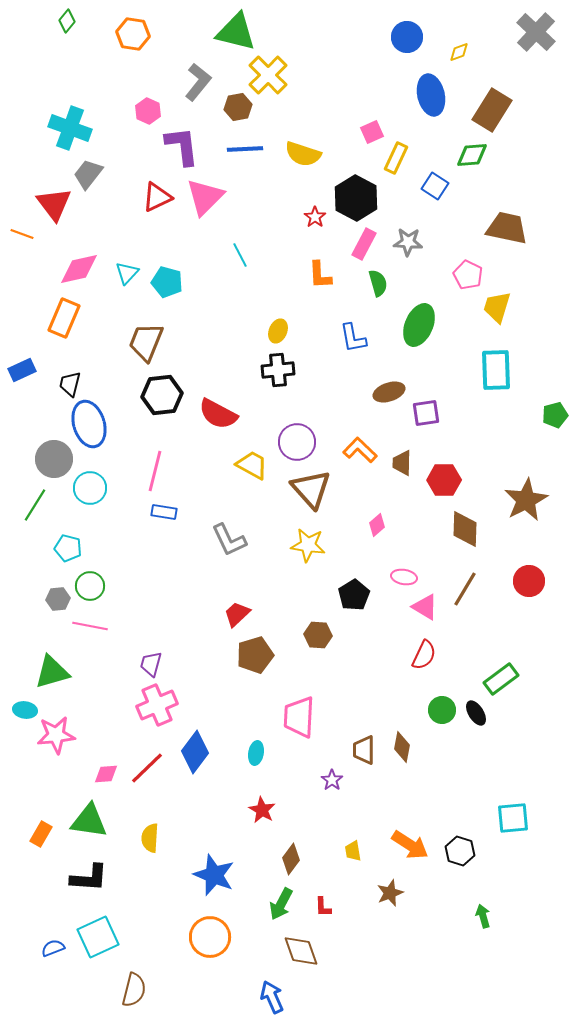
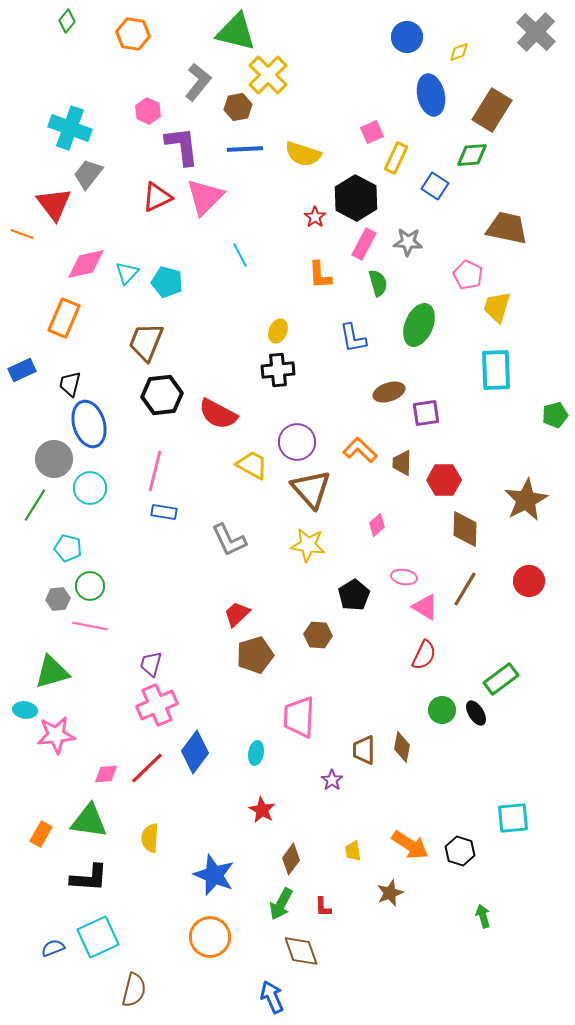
pink diamond at (79, 269): moved 7 px right, 5 px up
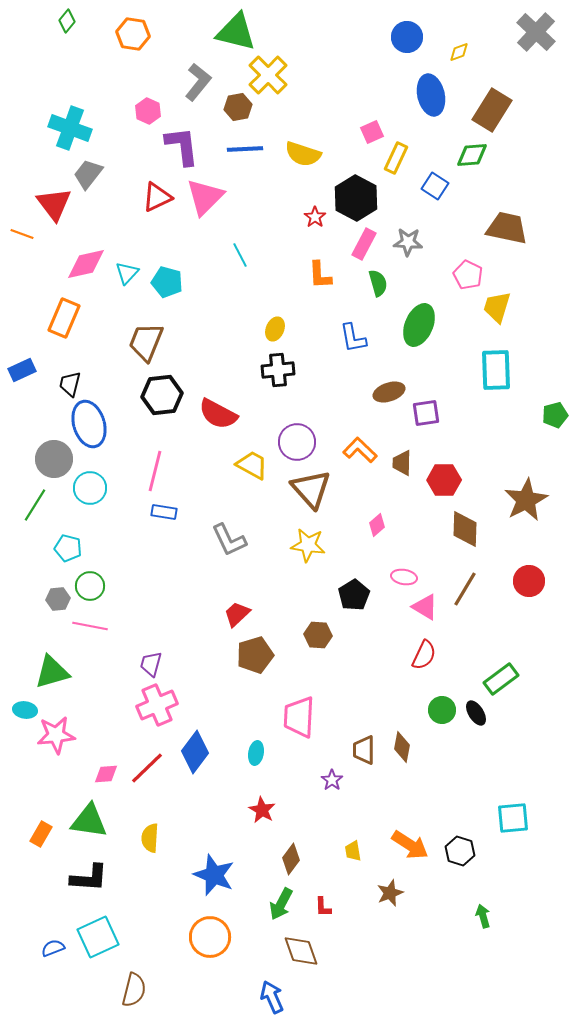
yellow ellipse at (278, 331): moved 3 px left, 2 px up
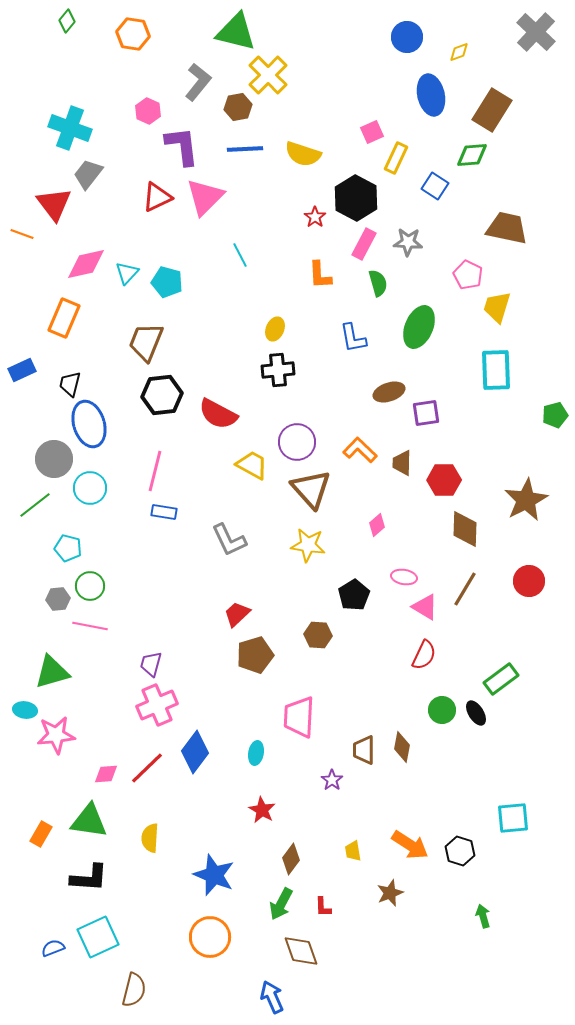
green ellipse at (419, 325): moved 2 px down
green line at (35, 505): rotated 20 degrees clockwise
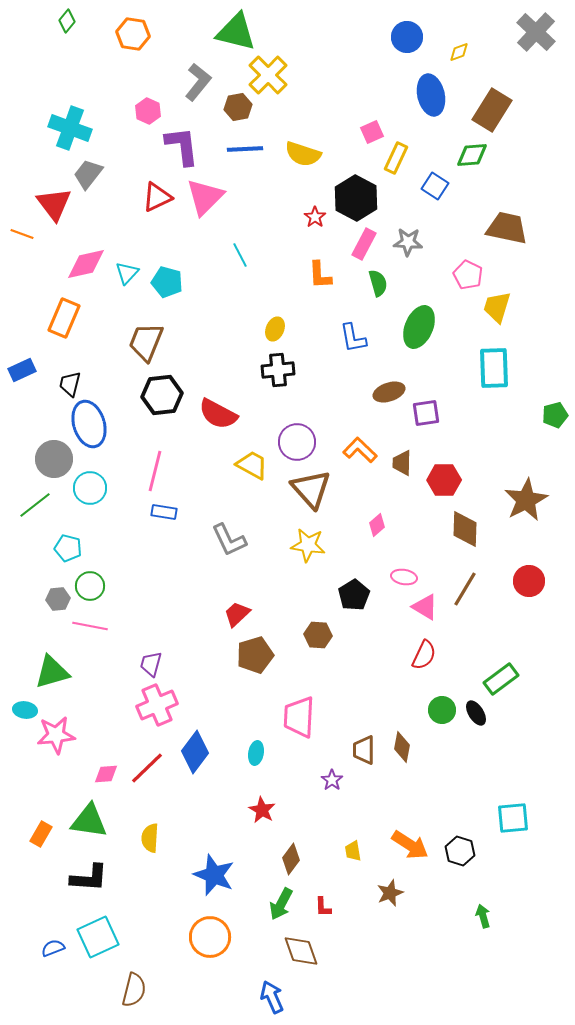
cyan rectangle at (496, 370): moved 2 px left, 2 px up
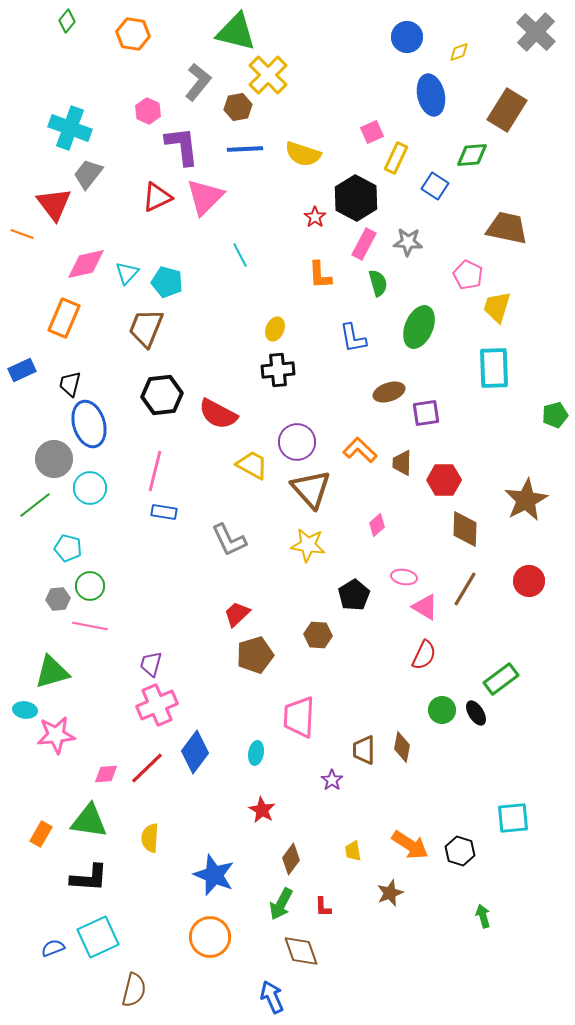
brown rectangle at (492, 110): moved 15 px right
brown trapezoid at (146, 342): moved 14 px up
